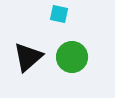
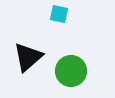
green circle: moved 1 px left, 14 px down
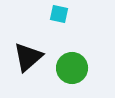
green circle: moved 1 px right, 3 px up
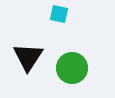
black triangle: rotated 16 degrees counterclockwise
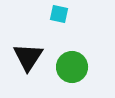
green circle: moved 1 px up
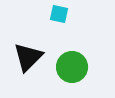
black triangle: rotated 12 degrees clockwise
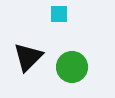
cyan square: rotated 12 degrees counterclockwise
